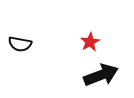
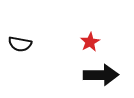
black arrow: rotated 20 degrees clockwise
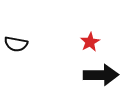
black semicircle: moved 4 px left
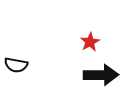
black semicircle: moved 21 px down
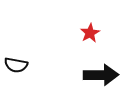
red star: moved 9 px up
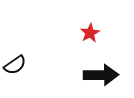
black semicircle: moved 1 px left; rotated 45 degrees counterclockwise
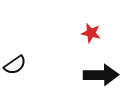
red star: moved 1 px right; rotated 30 degrees counterclockwise
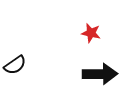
black arrow: moved 1 px left, 1 px up
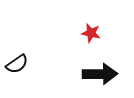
black semicircle: moved 2 px right, 1 px up
